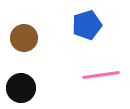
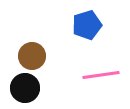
brown circle: moved 8 px right, 18 px down
black circle: moved 4 px right
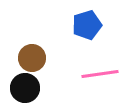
brown circle: moved 2 px down
pink line: moved 1 px left, 1 px up
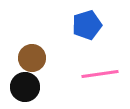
black circle: moved 1 px up
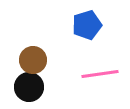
brown circle: moved 1 px right, 2 px down
black circle: moved 4 px right
